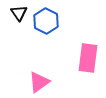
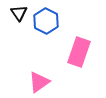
pink rectangle: moved 9 px left, 6 px up; rotated 12 degrees clockwise
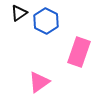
black triangle: rotated 30 degrees clockwise
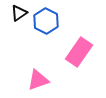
pink rectangle: rotated 16 degrees clockwise
pink triangle: moved 1 px left, 2 px up; rotated 15 degrees clockwise
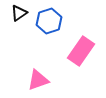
blue hexagon: moved 3 px right; rotated 15 degrees clockwise
pink rectangle: moved 2 px right, 1 px up
